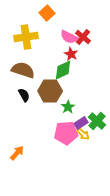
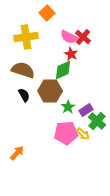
purple rectangle: moved 5 px right, 13 px up
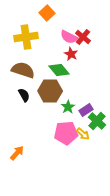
green diamond: moved 4 px left; rotated 75 degrees clockwise
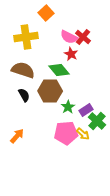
orange square: moved 1 px left
orange arrow: moved 17 px up
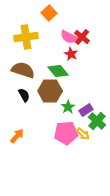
orange square: moved 3 px right
red cross: moved 1 px left
green diamond: moved 1 px left, 1 px down
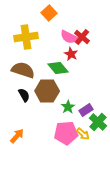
green diamond: moved 3 px up
brown hexagon: moved 3 px left
green cross: moved 1 px right, 1 px down
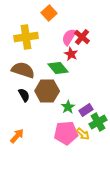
pink semicircle: rotated 96 degrees clockwise
green cross: rotated 18 degrees clockwise
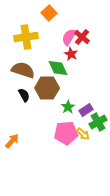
green diamond: rotated 15 degrees clockwise
brown hexagon: moved 3 px up
orange arrow: moved 5 px left, 5 px down
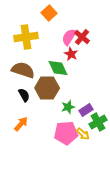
green star: rotated 16 degrees clockwise
orange arrow: moved 9 px right, 17 px up
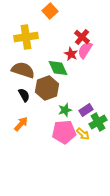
orange square: moved 1 px right, 2 px up
pink semicircle: moved 16 px right, 13 px down
brown hexagon: rotated 20 degrees counterclockwise
green star: moved 3 px left, 3 px down
pink pentagon: moved 2 px left, 1 px up
